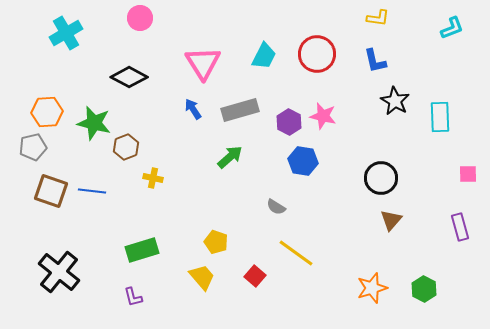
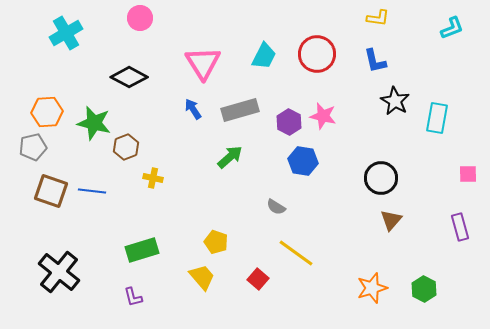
cyan rectangle: moved 3 px left, 1 px down; rotated 12 degrees clockwise
red square: moved 3 px right, 3 px down
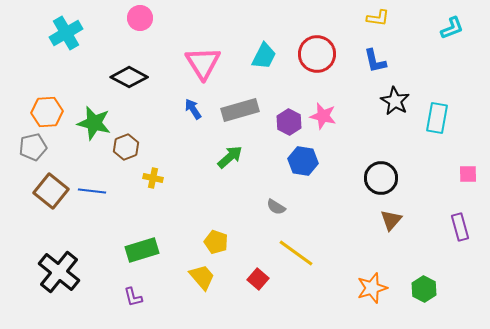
brown square: rotated 20 degrees clockwise
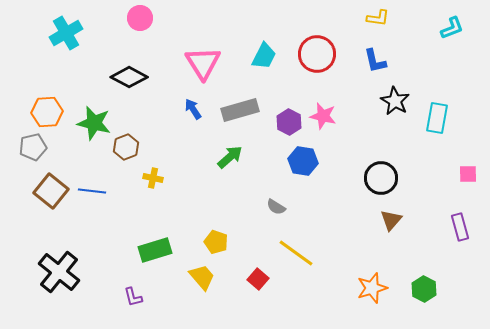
green rectangle: moved 13 px right
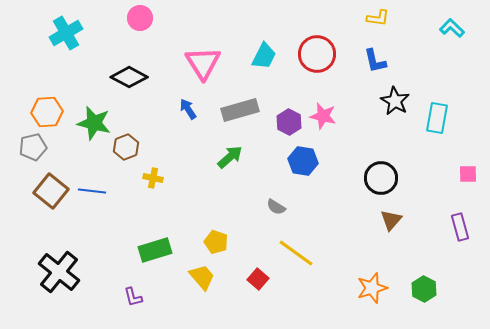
cyan L-shape: rotated 115 degrees counterclockwise
blue arrow: moved 5 px left
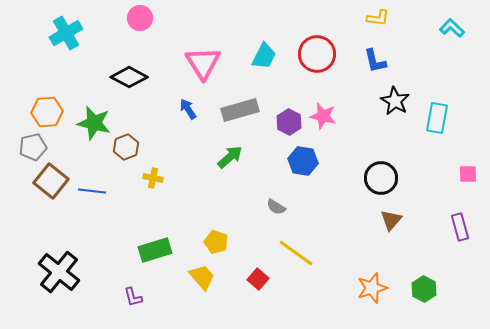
brown square: moved 10 px up
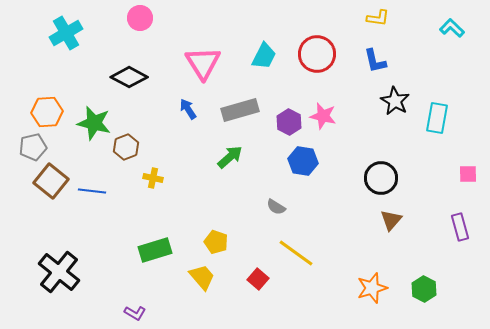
purple L-shape: moved 2 px right, 16 px down; rotated 45 degrees counterclockwise
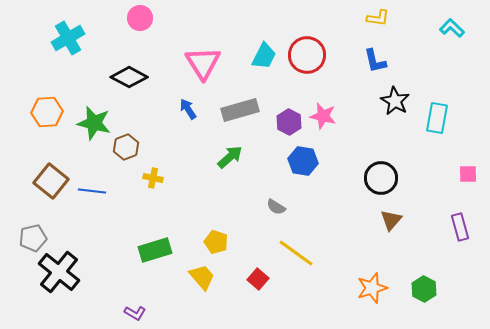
cyan cross: moved 2 px right, 5 px down
red circle: moved 10 px left, 1 px down
gray pentagon: moved 91 px down
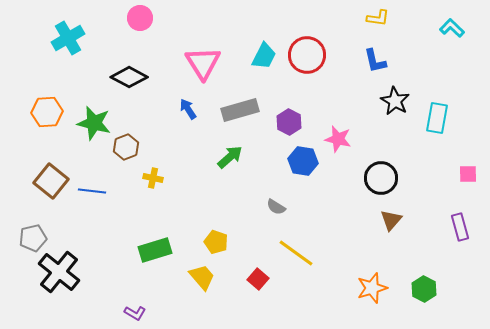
pink star: moved 15 px right, 23 px down
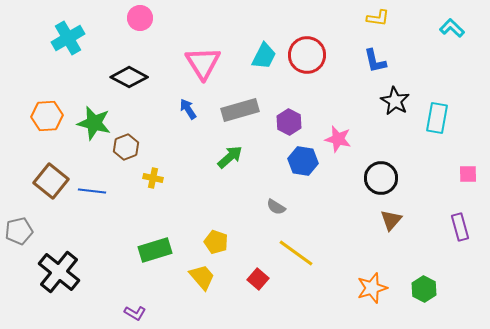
orange hexagon: moved 4 px down
gray pentagon: moved 14 px left, 7 px up
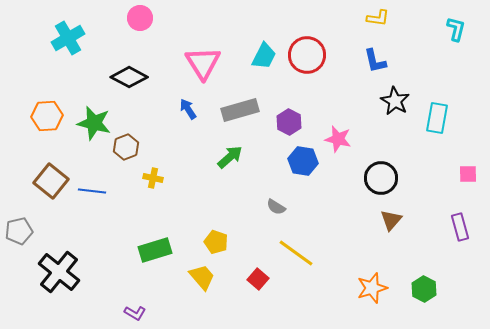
cyan L-shape: moved 4 px right, 1 px down; rotated 60 degrees clockwise
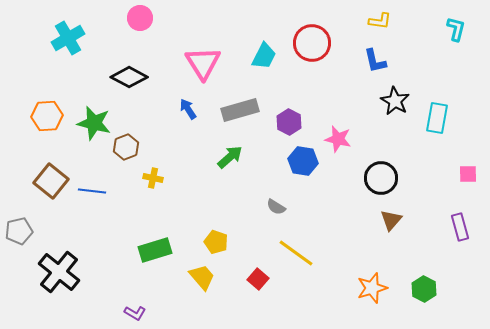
yellow L-shape: moved 2 px right, 3 px down
red circle: moved 5 px right, 12 px up
